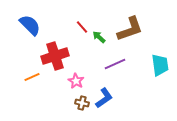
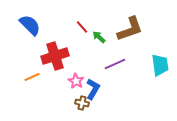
blue L-shape: moved 11 px left, 9 px up; rotated 25 degrees counterclockwise
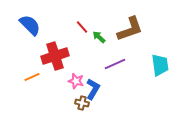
pink star: rotated 14 degrees counterclockwise
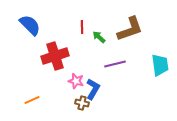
red line: rotated 40 degrees clockwise
purple line: rotated 10 degrees clockwise
orange line: moved 23 px down
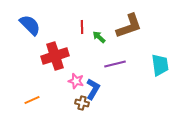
brown L-shape: moved 1 px left, 3 px up
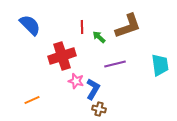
brown L-shape: moved 1 px left
red cross: moved 7 px right
brown cross: moved 17 px right, 6 px down
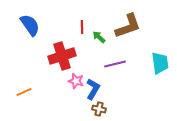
blue semicircle: rotated 10 degrees clockwise
cyan trapezoid: moved 2 px up
orange line: moved 8 px left, 8 px up
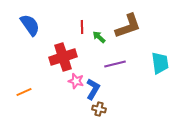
red cross: moved 1 px right, 1 px down
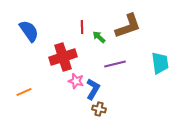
blue semicircle: moved 1 px left, 6 px down
